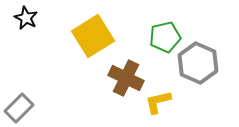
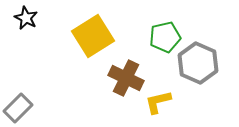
gray rectangle: moved 1 px left
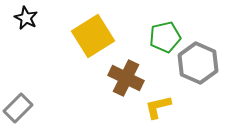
yellow L-shape: moved 5 px down
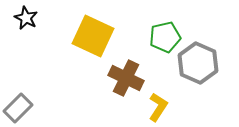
yellow square: rotated 33 degrees counterclockwise
yellow L-shape: rotated 136 degrees clockwise
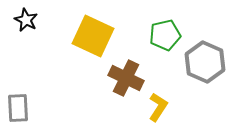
black star: moved 2 px down
green pentagon: moved 2 px up
gray hexagon: moved 7 px right, 1 px up
gray rectangle: rotated 48 degrees counterclockwise
